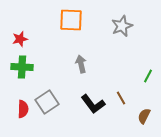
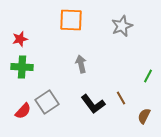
red semicircle: moved 2 px down; rotated 42 degrees clockwise
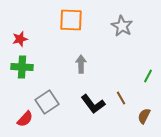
gray star: rotated 20 degrees counterclockwise
gray arrow: rotated 12 degrees clockwise
red semicircle: moved 2 px right, 8 px down
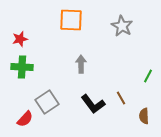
brown semicircle: rotated 28 degrees counterclockwise
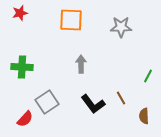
gray star: moved 1 px left, 1 px down; rotated 30 degrees counterclockwise
red star: moved 26 px up
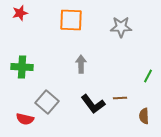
brown line: moved 1 px left; rotated 64 degrees counterclockwise
gray square: rotated 15 degrees counterclockwise
red semicircle: rotated 60 degrees clockwise
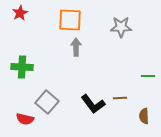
red star: rotated 14 degrees counterclockwise
orange square: moved 1 px left
gray arrow: moved 5 px left, 17 px up
green line: rotated 64 degrees clockwise
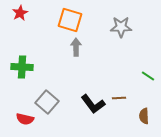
orange square: rotated 15 degrees clockwise
green line: rotated 32 degrees clockwise
brown line: moved 1 px left
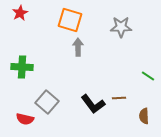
gray arrow: moved 2 px right
